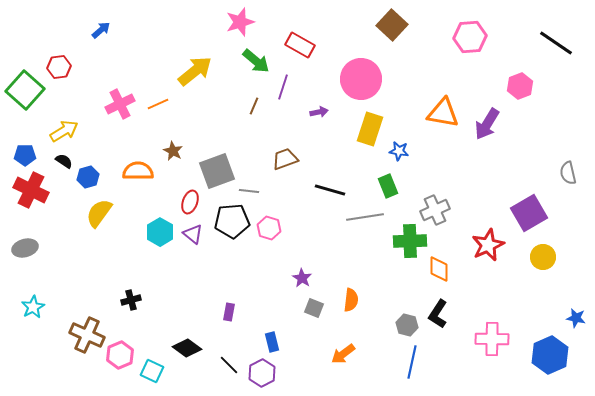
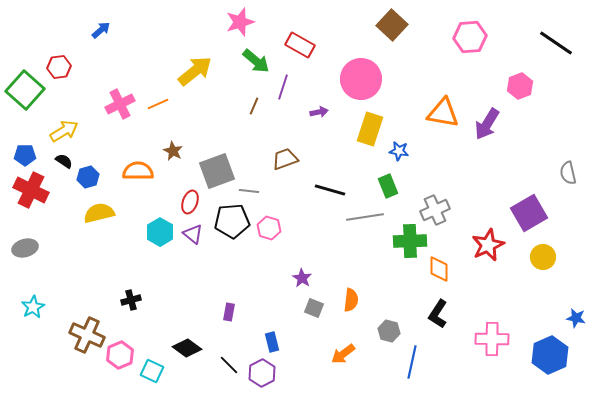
yellow semicircle at (99, 213): rotated 40 degrees clockwise
gray hexagon at (407, 325): moved 18 px left, 6 px down
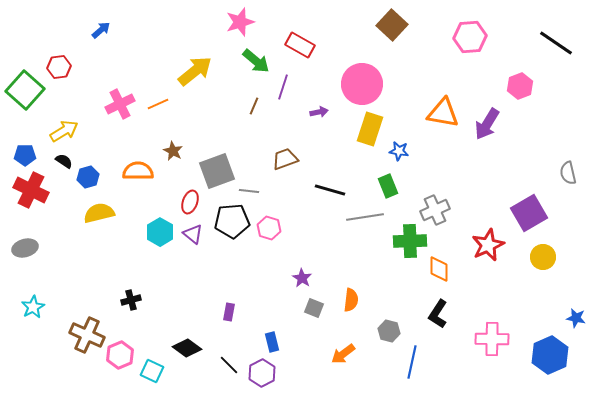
pink circle at (361, 79): moved 1 px right, 5 px down
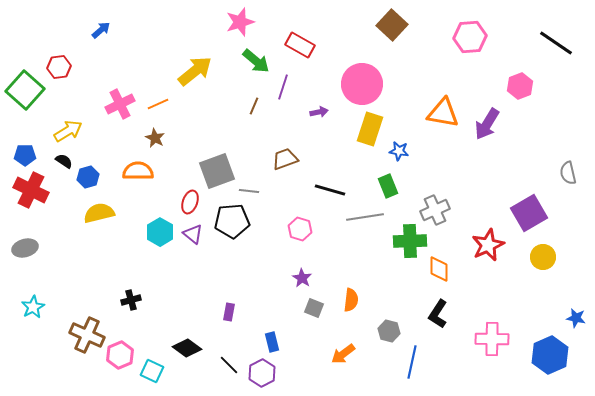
yellow arrow at (64, 131): moved 4 px right
brown star at (173, 151): moved 18 px left, 13 px up
pink hexagon at (269, 228): moved 31 px right, 1 px down
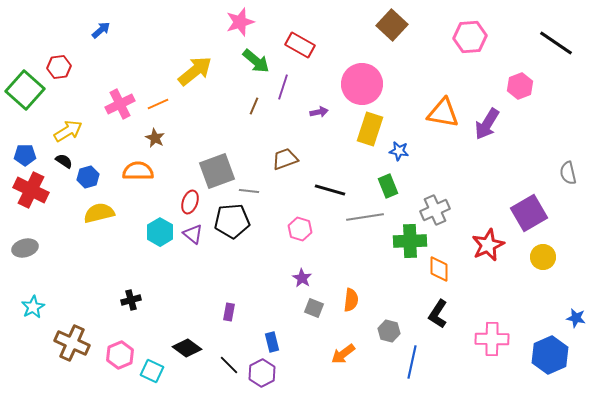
brown cross at (87, 335): moved 15 px left, 8 px down
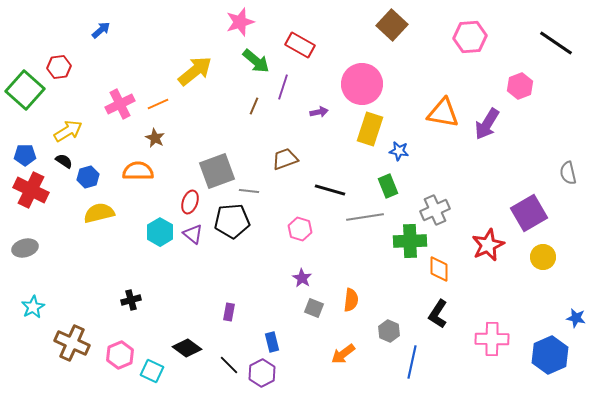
gray hexagon at (389, 331): rotated 10 degrees clockwise
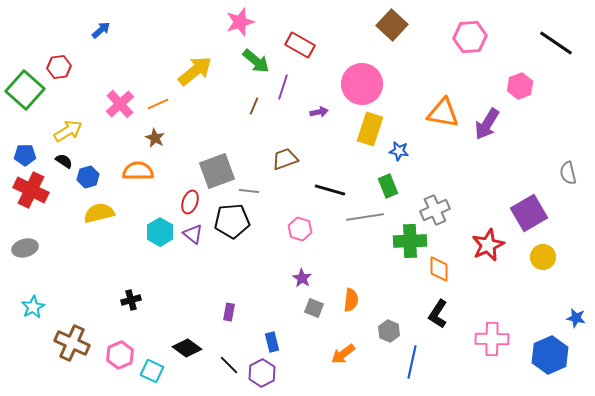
pink cross at (120, 104): rotated 16 degrees counterclockwise
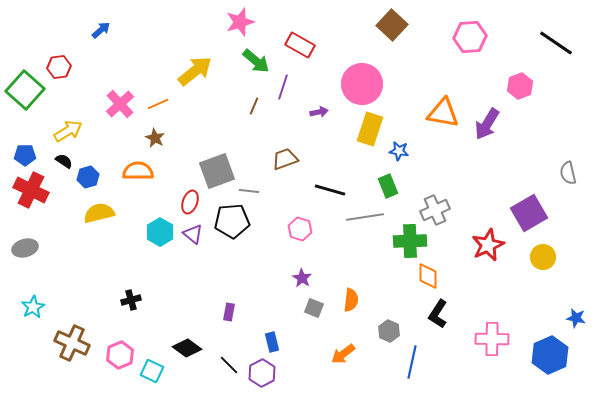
orange diamond at (439, 269): moved 11 px left, 7 px down
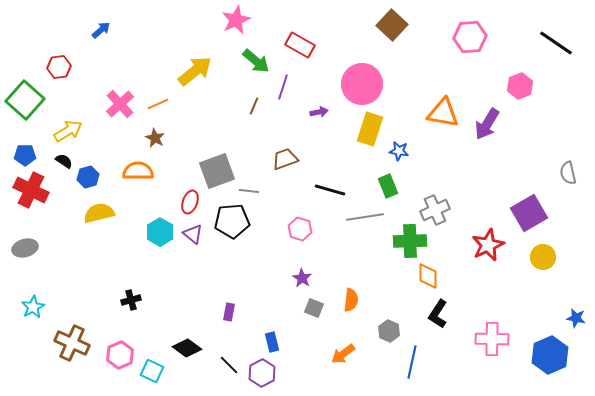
pink star at (240, 22): moved 4 px left, 2 px up; rotated 8 degrees counterclockwise
green square at (25, 90): moved 10 px down
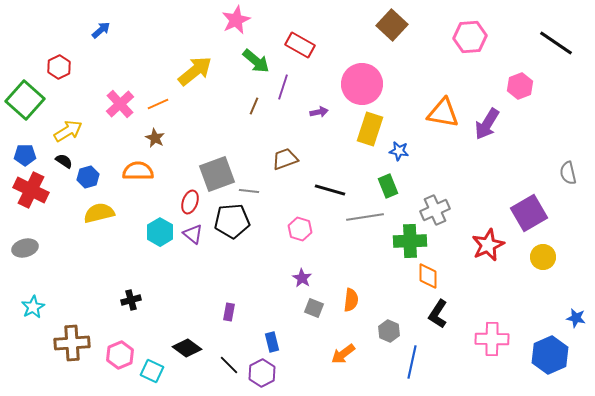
red hexagon at (59, 67): rotated 20 degrees counterclockwise
gray square at (217, 171): moved 3 px down
brown cross at (72, 343): rotated 28 degrees counterclockwise
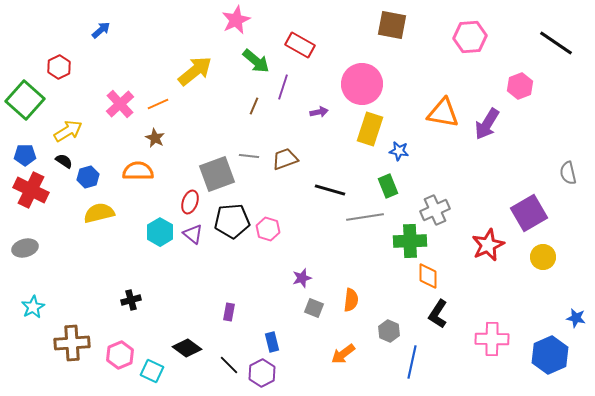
brown square at (392, 25): rotated 32 degrees counterclockwise
gray line at (249, 191): moved 35 px up
pink hexagon at (300, 229): moved 32 px left
purple star at (302, 278): rotated 24 degrees clockwise
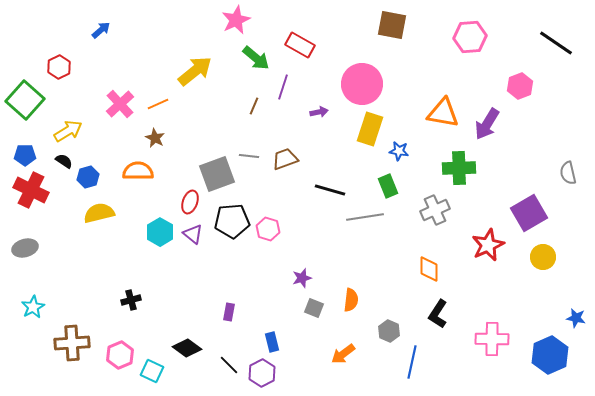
green arrow at (256, 61): moved 3 px up
green cross at (410, 241): moved 49 px right, 73 px up
orange diamond at (428, 276): moved 1 px right, 7 px up
